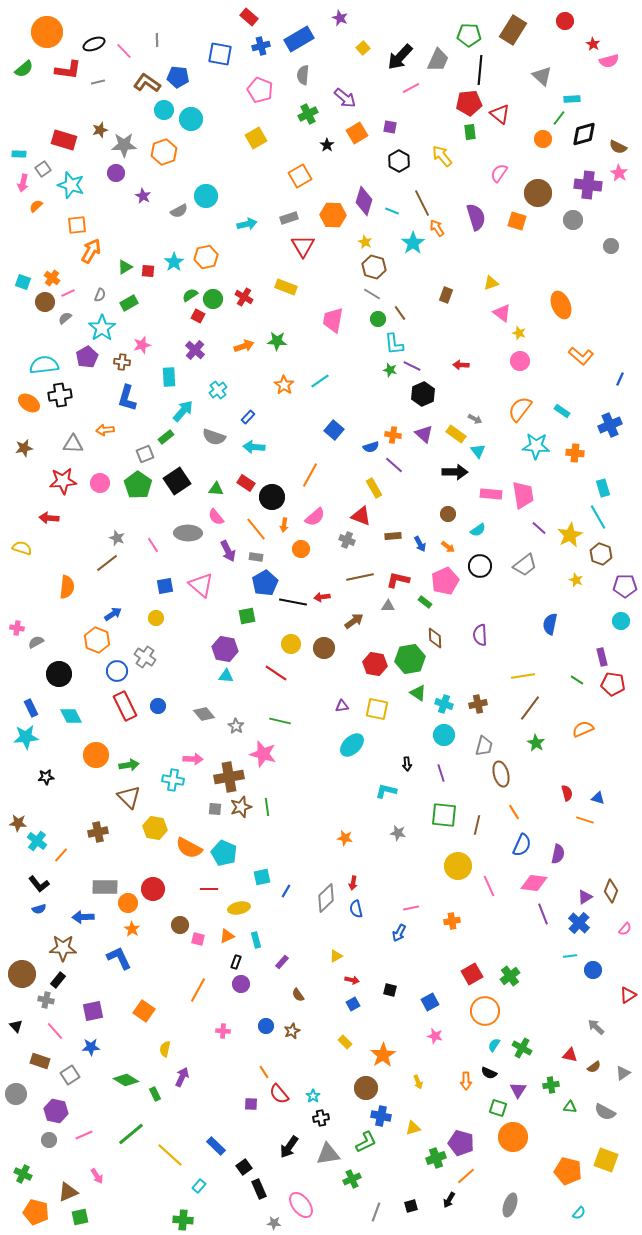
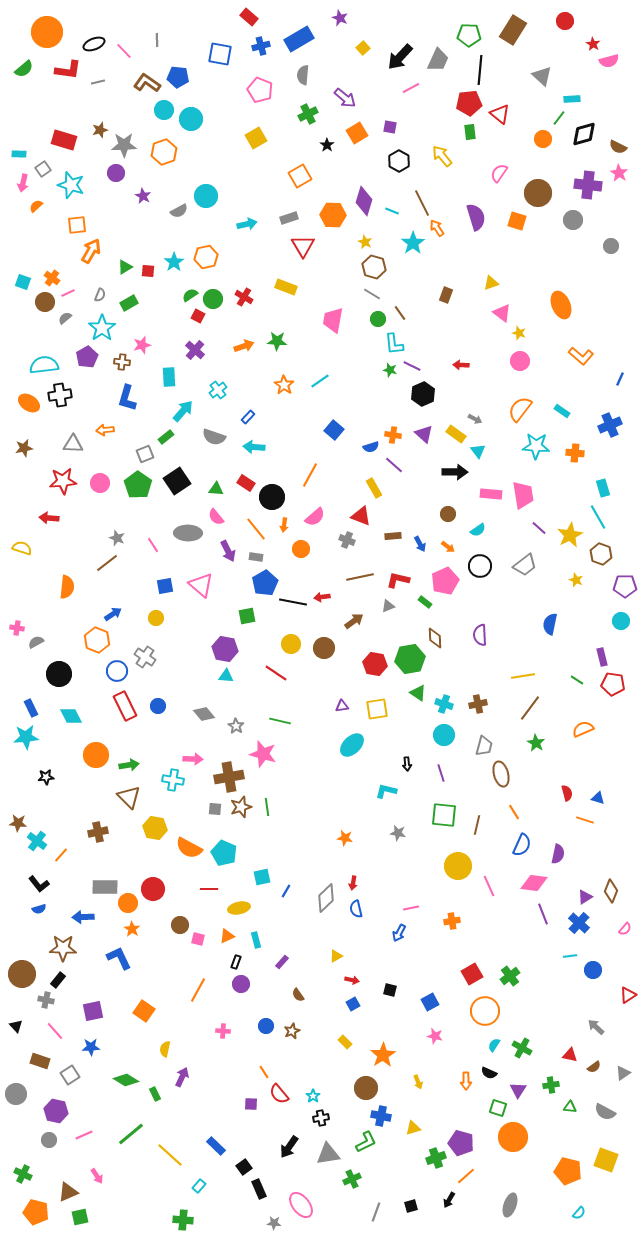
gray triangle at (388, 606): rotated 24 degrees counterclockwise
yellow square at (377, 709): rotated 20 degrees counterclockwise
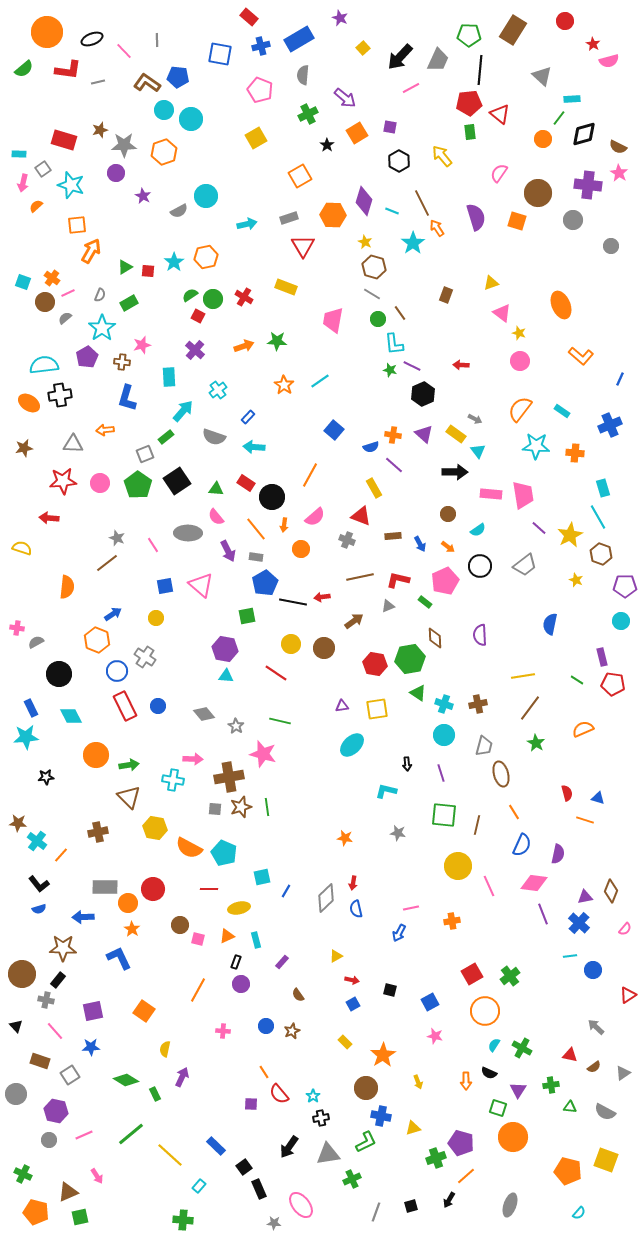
black ellipse at (94, 44): moved 2 px left, 5 px up
purple triangle at (585, 897): rotated 21 degrees clockwise
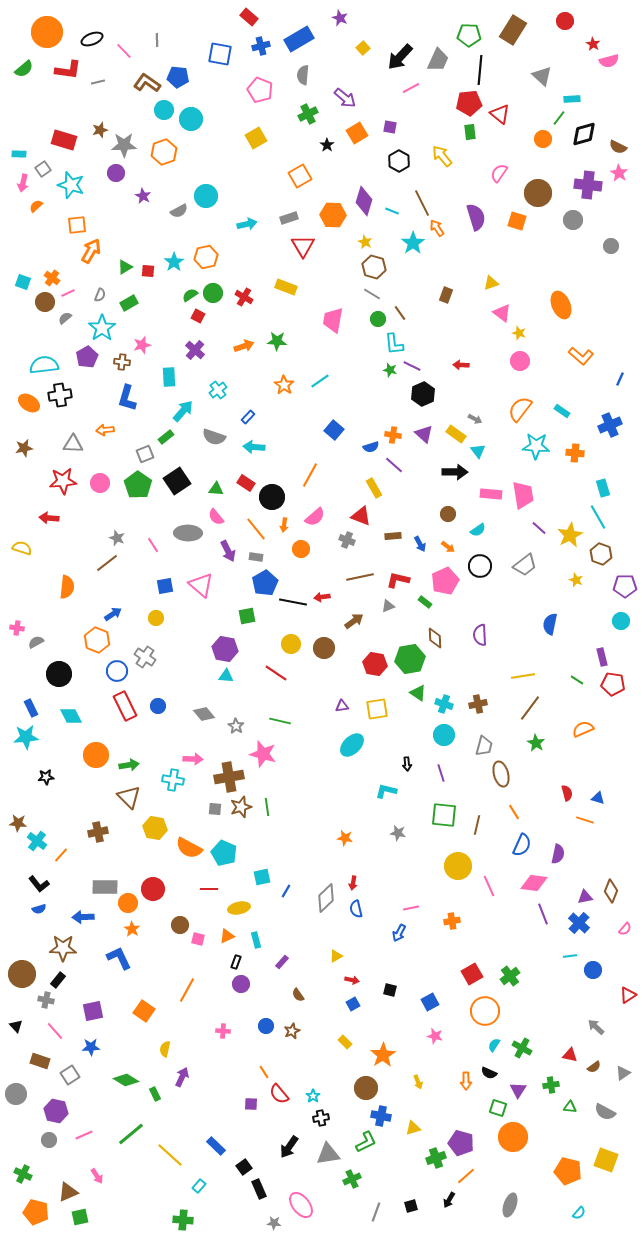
green circle at (213, 299): moved 6 px up
orange line at (198, 990): moved 11 px left
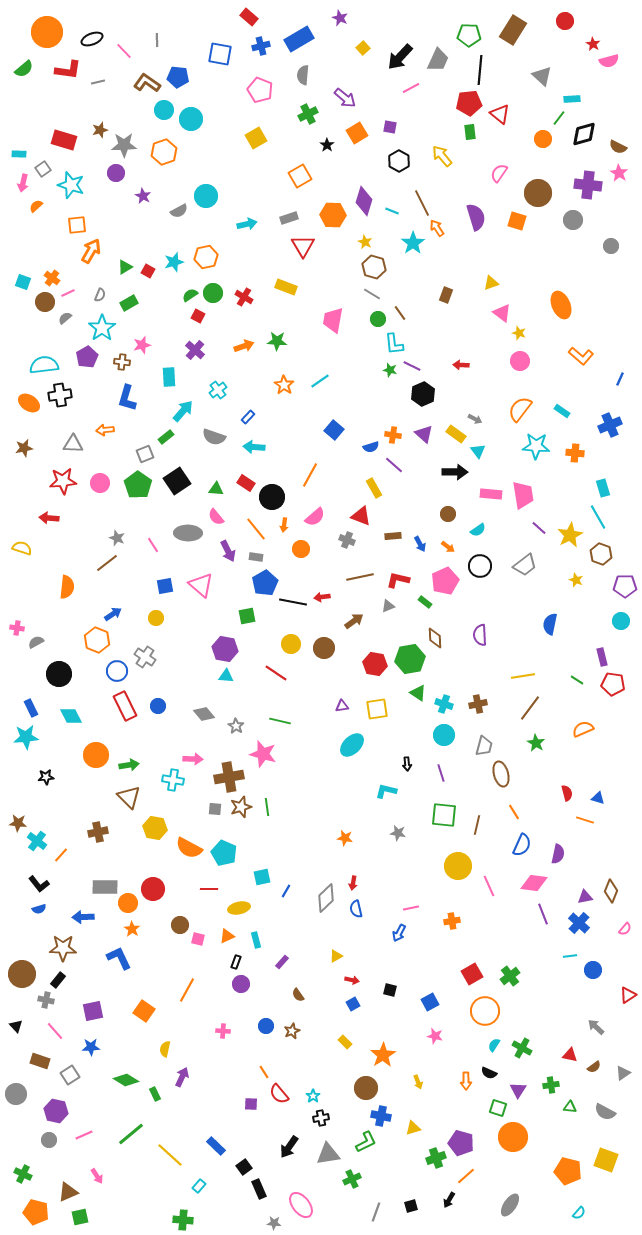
cyan star at (174, 262): rotated 18 degrees clockwise
red square at (148, 271): rotated 24 degrees clockwise
gray ellipse at (510, 1205): rotated 15 degrees clockwise
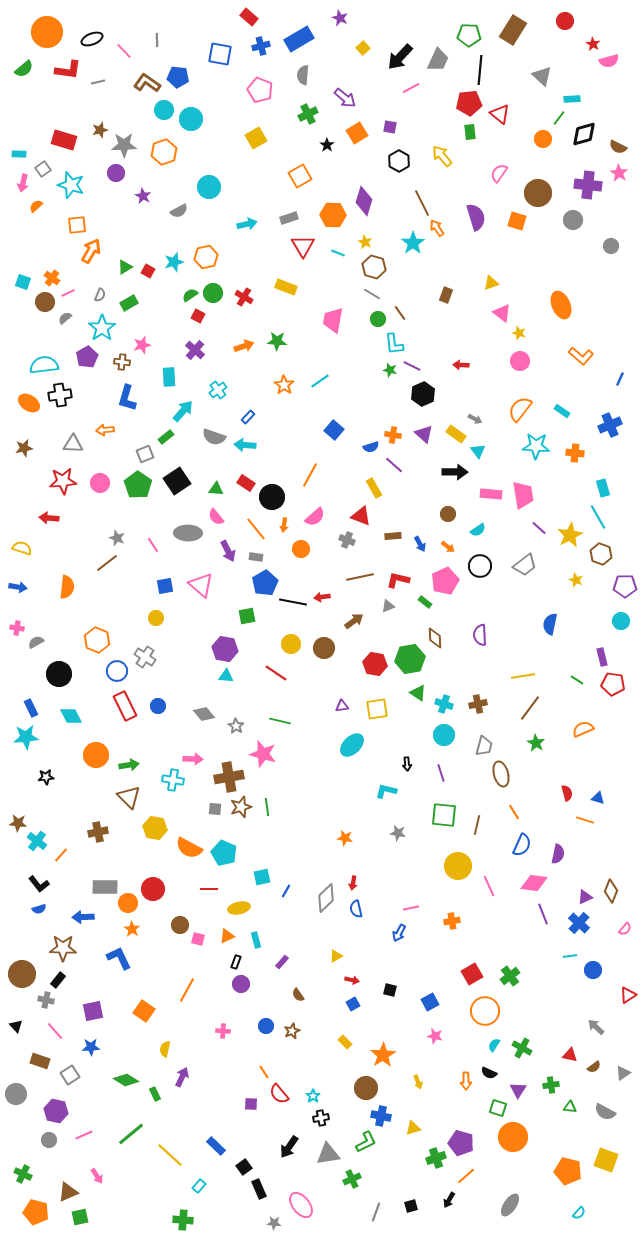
cyan circle at (206, 196): moved 3 px right, 9 px up
cyan line at (392, 211): moved 54 px left, 42 px down
cyan arrow at (254, 447): moved 9 px left, 2 px up
blue arrow at (113, 614): moved 95 px left, 27 px up; rotated 42 degrees clockwise
purple triangle at (585, 897): rotated 14 degrees counterclockwise
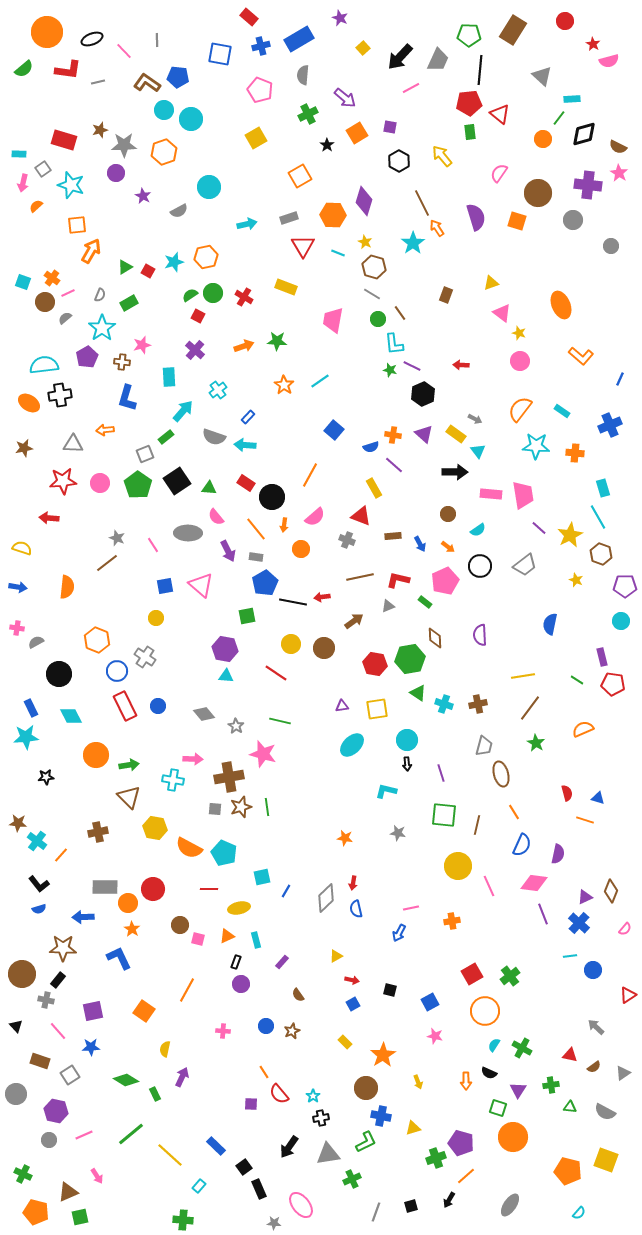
green triangle at (216, 489): moved 7 px left, 1 px up
cyan circle at (444, 735): moved 37 px left, 5 px down
pink line at (55, 1031): moved 3 px right
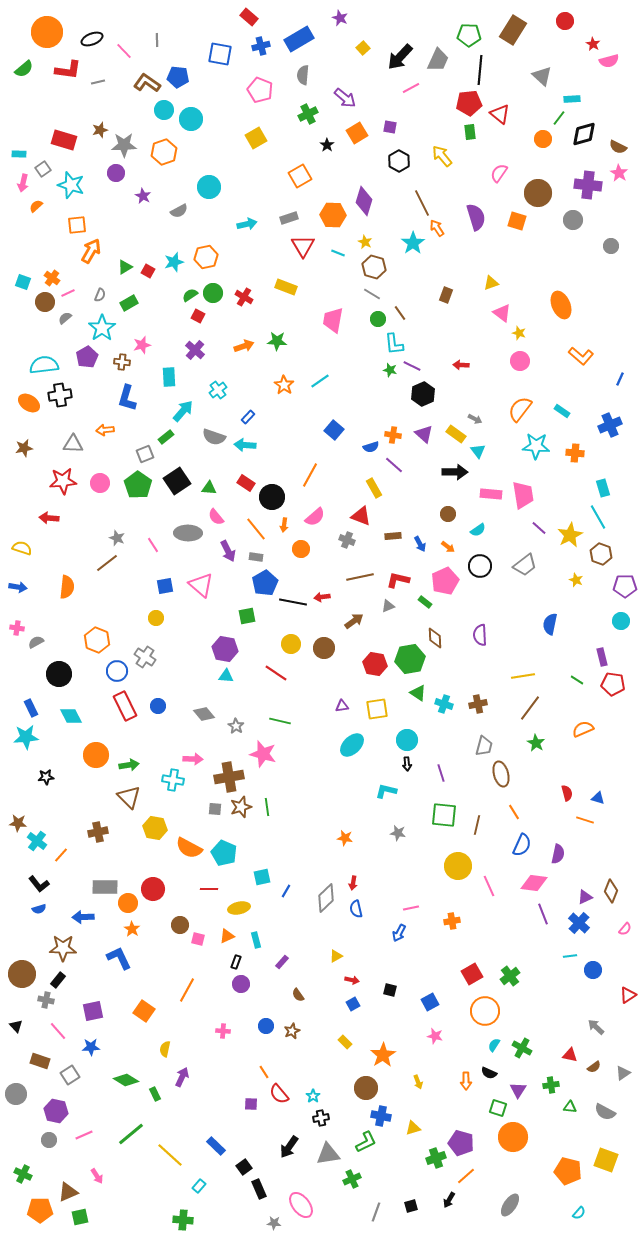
orange pentagon at (36, 1212): moved 4 px right, 2 px up; rotated 15 degrees counterclockwise
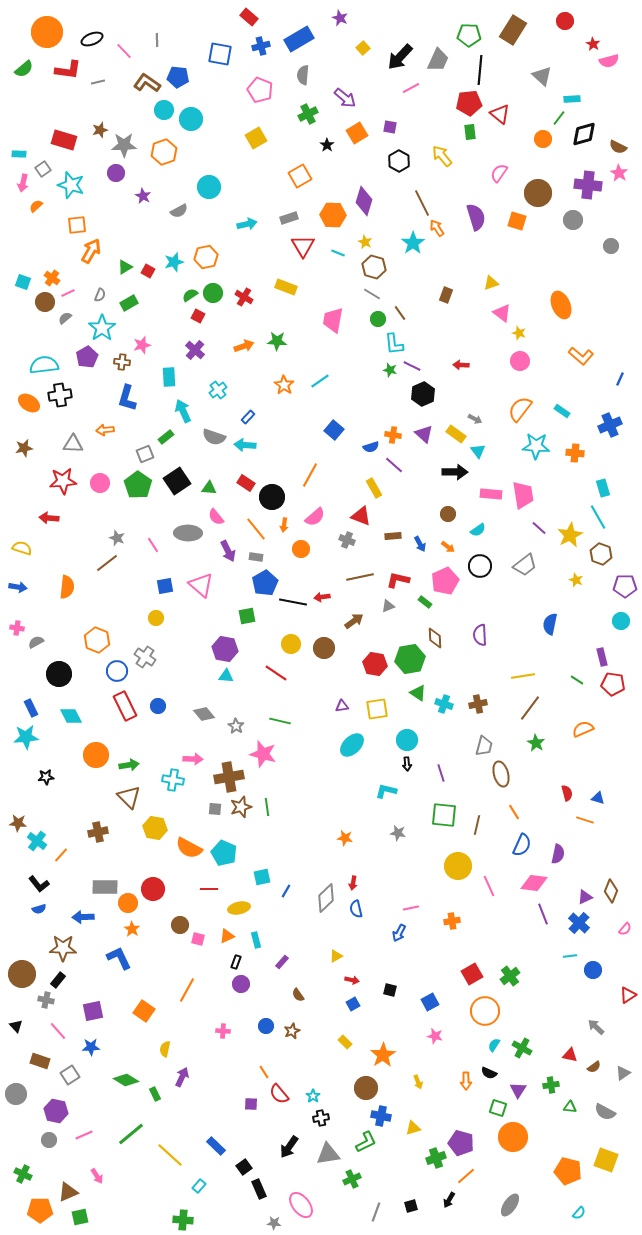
cyan arrow at (183, 411): rotated 65 degrees counterclockwise
